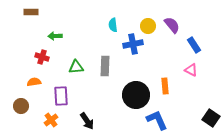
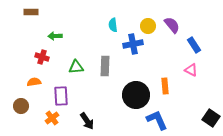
orange cross: moved 1 px right, 2 px up
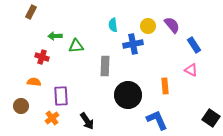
brown rectangle: rotated 64 degrees counterclockwise
green triangle: moved 21 px up
orange semicircle: rotated 16 degrees clockwise
black circle: moved 8 px left
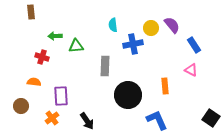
brown rectangle: rotated 32 degrees counterclockwise
yellow circle: moved 3 px right, 2 px down
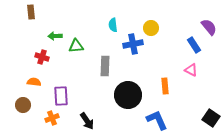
purple semicircle: moved 37 px right, 2 px down
brown circle: moved 2 px right, 1 px up
orange cross: rotated 16 degrees clockwise
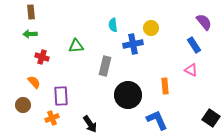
purple semicircle: moved 5 px left, 5 px up
green arrow: moved 25 px left, 2 px up
gray rectangle: rotated 12 degrees clockwise
orange semicircle: rotated 40 degrees clockwise
black arrow: moved 3 px right, 3 px down
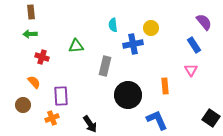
pink triangle: rotated 32 degrees clockwise
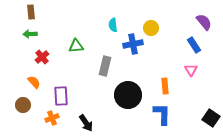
red cross: rotated 32 degrees clockwise
blue L-shape: moved 5 px right, 6 px up; rotated 25 degrees clockwise
black arrow: moved 4 px left, 1 px up
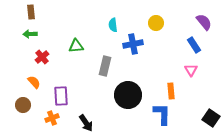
yellow circle: moved 5 px right, 5 px up
orange rectangle: moved 6 px right, 5 px down
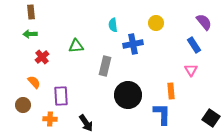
orange cross: moved 2 px left, 1 px down; rotated 24 degrees clockwise
